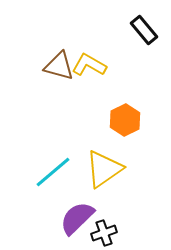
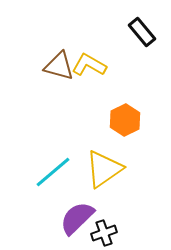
black rectangle: moved 2 px left, 2 px down
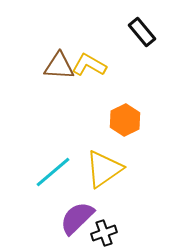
brown triangle: rotated 12 degrees counterclockwise
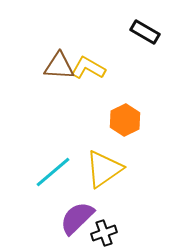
black rectangle: moved 3 px right; rotated 20 degrees counterclockwise
yellow L-shape: moved 1 px left, 3 px down
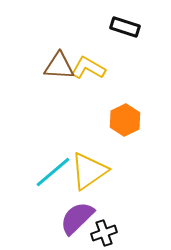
black rectangle: moved 20 px left, 5 px up; rotated 12 degrees counterclockwise
yellow triangle: moved 15 px left, 2 px down
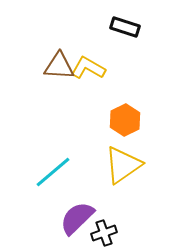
yellow triangle: moved 34 px right, 6 px up
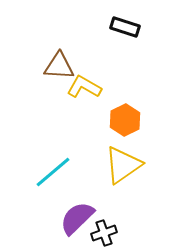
yellow L-shape: moved 4 px left, 19 px down
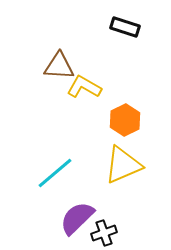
yellow triangle: rotated 12 degrees clockwise
cyan line: moved 2 px right, 1 px down
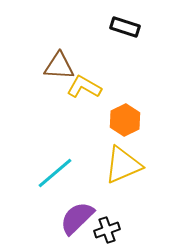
black cross: moved 3 px right, 3 px up
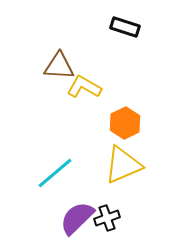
orange hexagon: moved 3 px down
black cross: moved 12 px up
